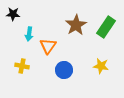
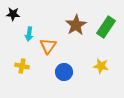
blue circle: moved 2 px down
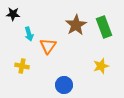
green rectangle: moved 2 px left; rotated 55 degrees counterclockwise
cyan arrow: rotated 24 degrees counterclockwise
yellow star: rotated 28 degrees counterclockwise
blue circle: moved 13 px down
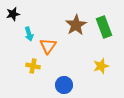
black star: rotated 16 degrees counterclockwise
yellow cross: moved 11 px right
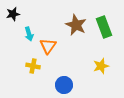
brown star: rotated 15 degrees counterclockwise
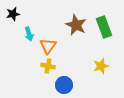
yellow cross: moved 15 px right
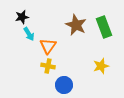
black star: moved 9 px right, 3 px down
cyan arrow: rotated 16 degrees counterclockwise
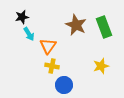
yellow cross: moved 4 px right
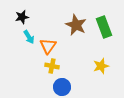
cyan arrow: moved 3 px down
blue circle: moved 2 px left, 2 px down
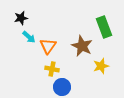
black star: moved 1 px left, 1 px down
brown star: moved 6 px right, 21 px down
cyan arrow: rotated 16 degrees counterclockwise
yellow cross: moved 3 px down
